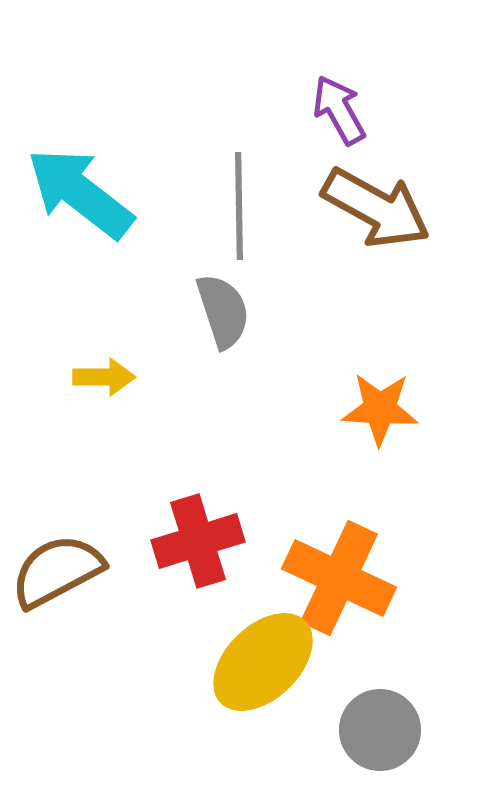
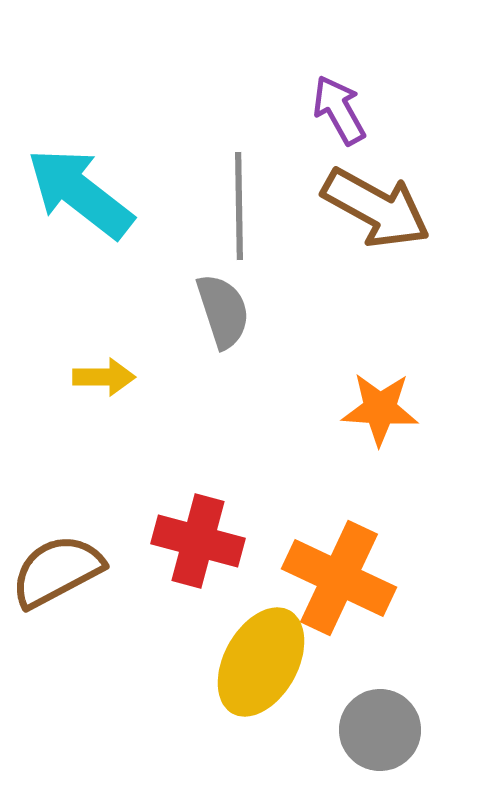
red cross: rotated 32 degrees clockwise
yellow ellipse: moved 2 px left; rotated 17 degrees counterclockwise
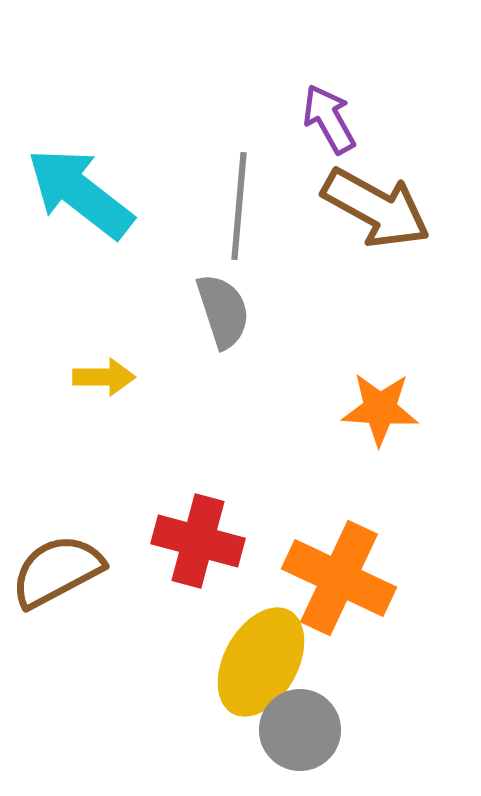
purple arrow: moved 10 px left, 9 px down
gray line: rotated 6 degrees clockwise
gray circle: moved 80 px left
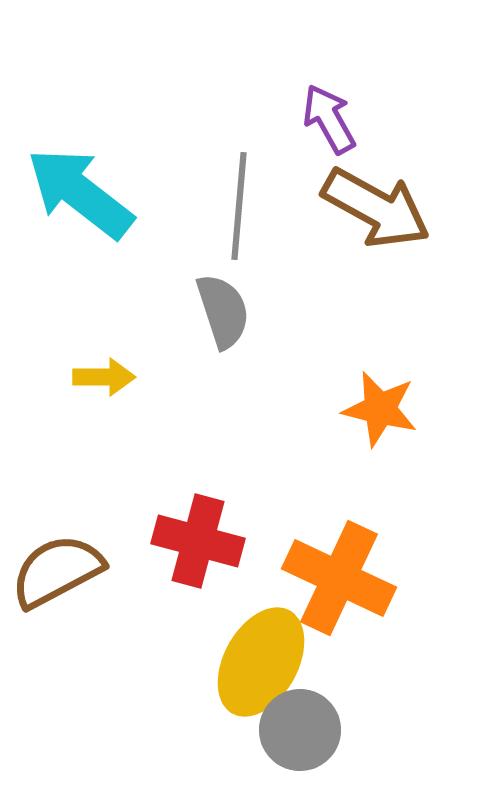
orange star: rotated 10 degrees clockwise
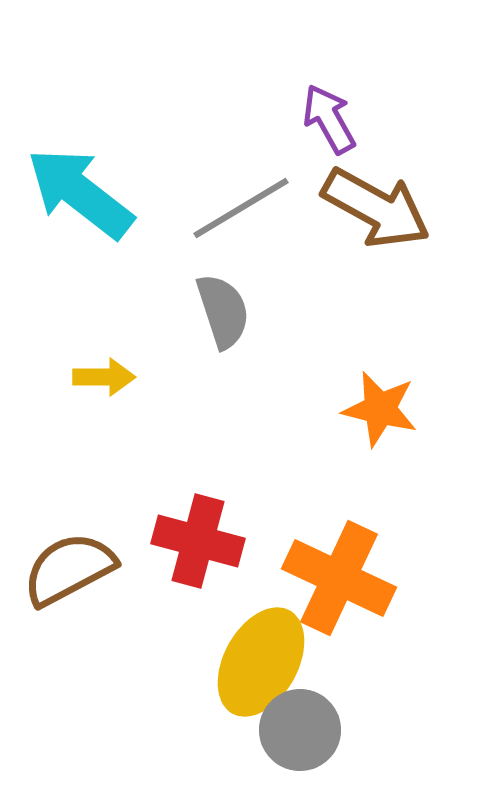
gray line: moved 2 px right, 2 px down; rotated 54 degrees clockwise
brown semicircle: moved 12 px right, 2 px up
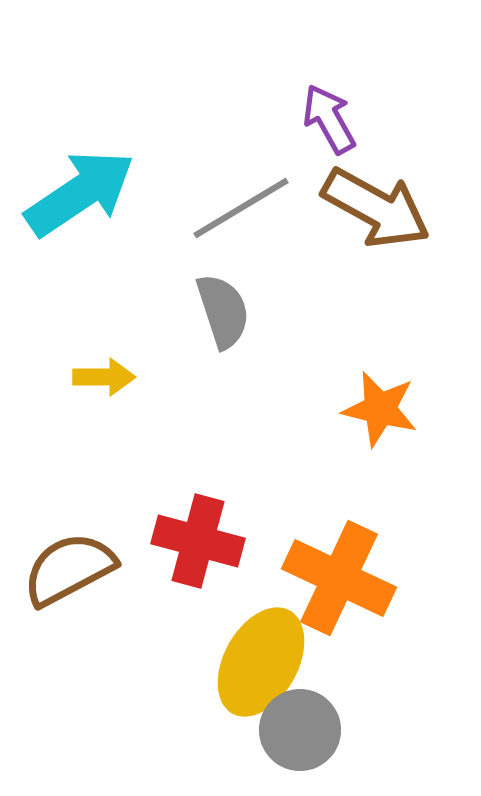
cyan arrow: rotated 108 degrees clockwise
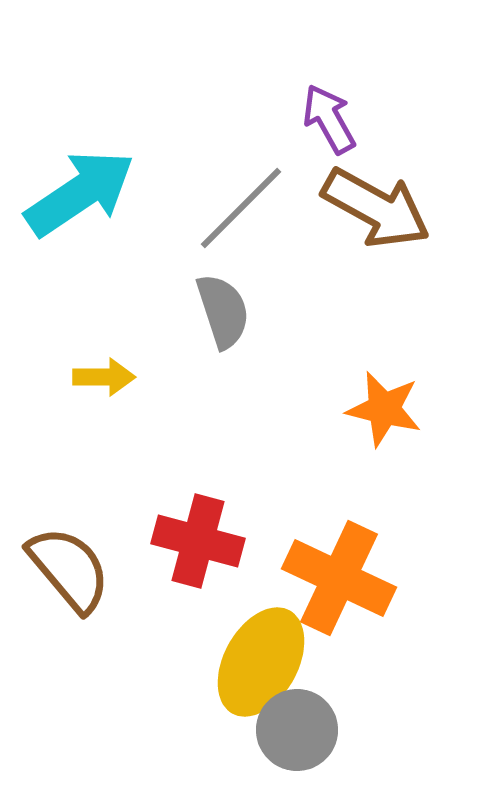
gray line: rotated 14 degrees counterclockwise
orange star: moved 4 px right
brown semicircle: rotated 78 degrees clockwise
gray circle: moved 3 px left
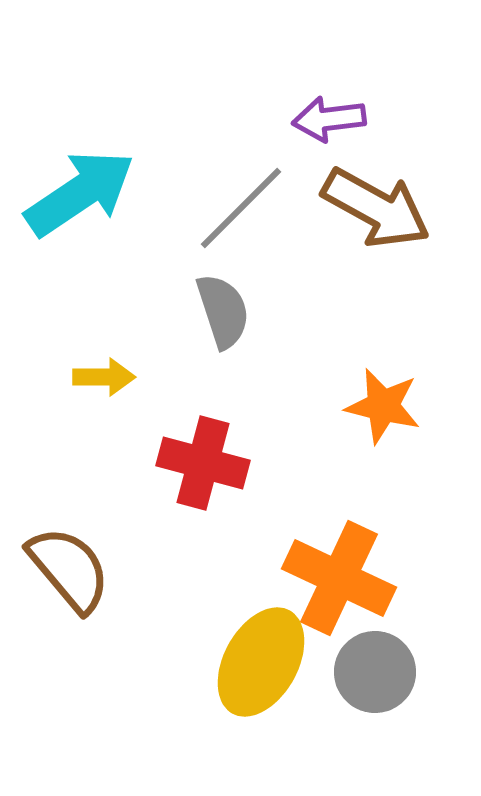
purple arrow: rotated 68 degrees counterclockwise
orange star: moved 1 px left, 3 px up
red cross: moved 5 px right, 78 px up
gray circle: moved 78 px right, 58 px up
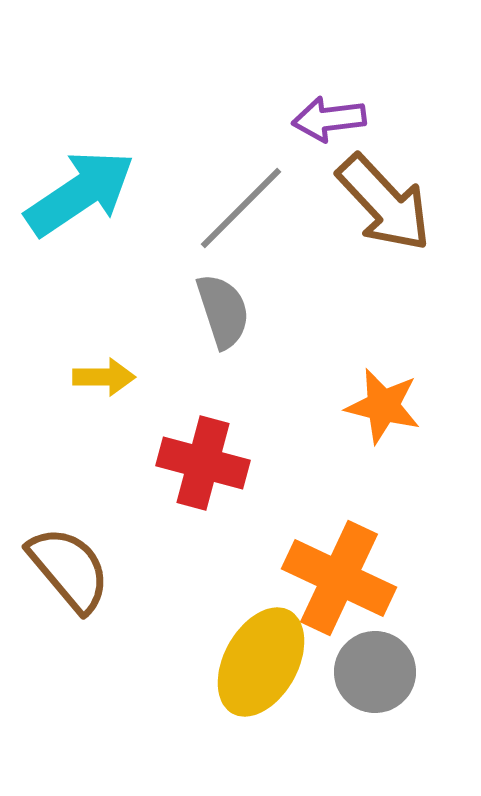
brown arrow: moved 8 px right, 5 px up; rotated 18 degrees clockwise
